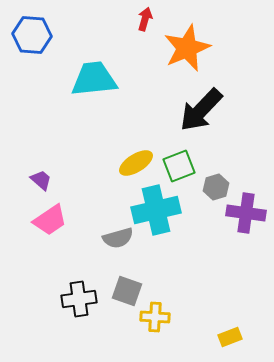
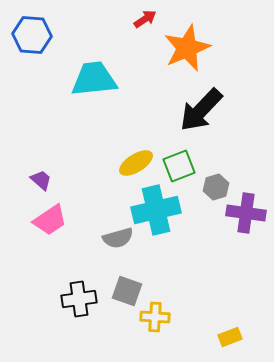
red arrow: rotated 40 degrees clockwise
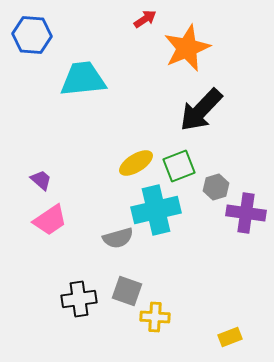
cyan trapezoid: moved 11 px left
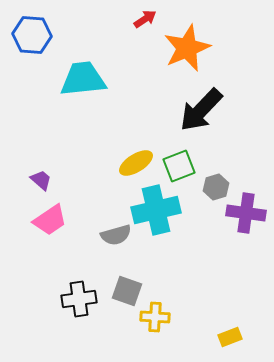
gray semicircle: moved 2 px left, 3 px up
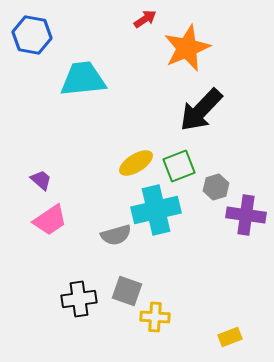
blue hexagon: rotated 6 degrees clockwise
purple cross: moved 2 px down
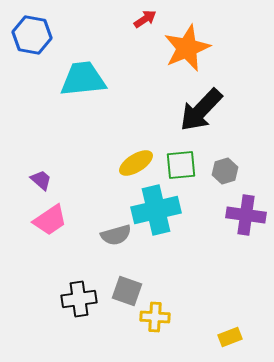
green square: moved 2 px right, 1 px up; rotated 16 degrees clockwise
gray hexagon: moved 9 px right, 16 px up
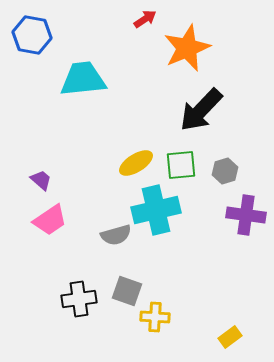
yellow rectangle: rotated 15 degrees counterclockwise
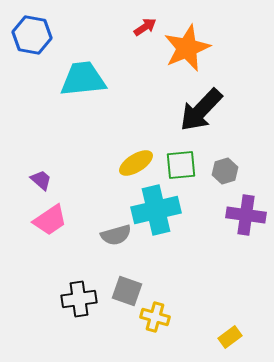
red arrow: moved 8 px down
yellow cross: rotated 12 degrees clockwise
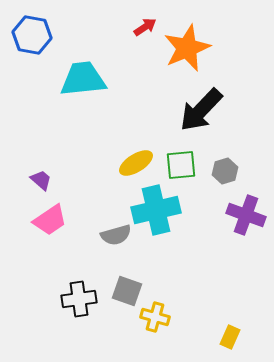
purple cross: rotated 12 degrees clockwise
yellow rectangle: rotated 30 degrees counterclockwise
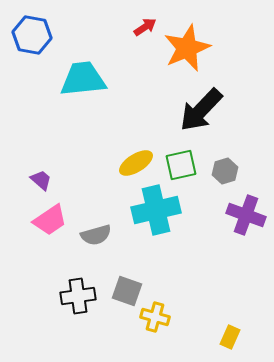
green square: rotated 8 degrees counterclockwise
gray semicircle: moved 20 px left
black cross: moved 1 px left, 3 px up
